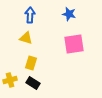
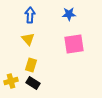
blue star: rotated 16 degrees counterclockwise
yellow triangle: moved 2 px right, 1 px down; rotated 32 degrees clockwise
yellow rectangle: moved 2 px down
yellow cross: moved 1 px right, 1 px down
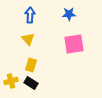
black rectangle: moved 2 px left
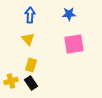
black rectangle: rotated 24 degrees clockwise
